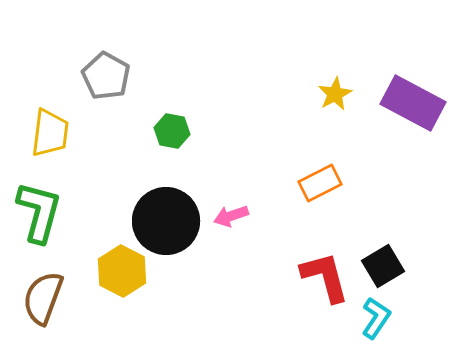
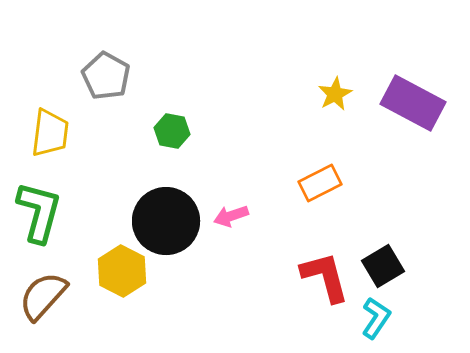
brown semicircle: moved 2 px up; rotated 22 degrees clockwise
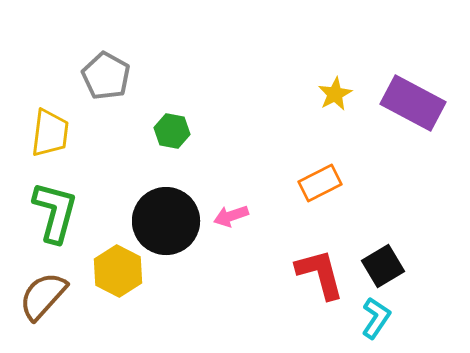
green L-shape: moved 16 px right
yellow hexagon: moved 4 px left
red L-shape: moved 5 px left, 3 px up
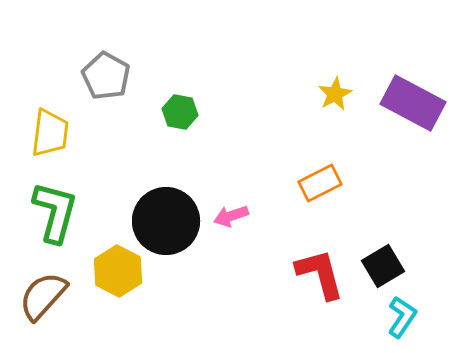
green hexagon: moved 8 px right, 19 px up
cyan L-shape: moved 26 px right, 1 px up
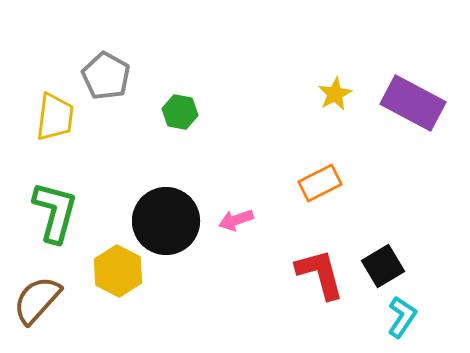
yellow trapezoid: moved 5 px right, 16 px up
pink arrow: moved 5 px right, 4 px down
brown semicircle: moved 6 px left, 4 px down
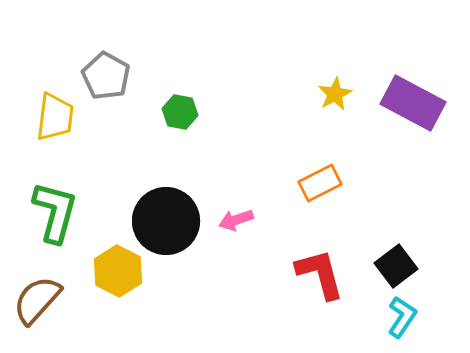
black square: moved 13 px right; rotated 6 degrees counterclockwise
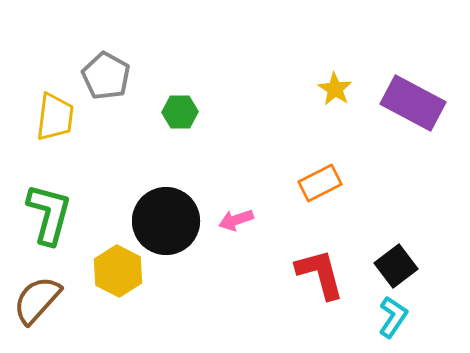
yellow star: moved 5 px up; rotated 12 degrees counterclockwise
green hexagon: rotated 12 degrees counterclockwise
green L-shape: moved 6 px left, 2 px down
cyan L-shape: moved 9 px left
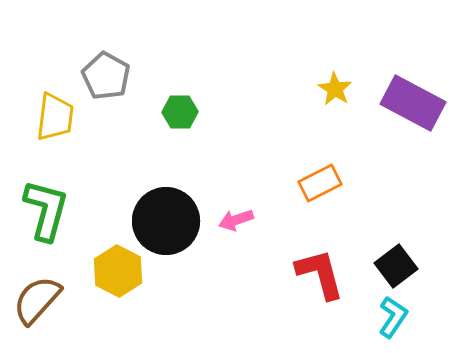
green L-shape: moved 3 px left, 4 px up
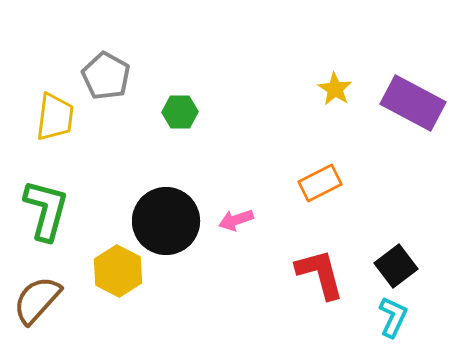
cyan L-shape: rotated 9 degrees counterclockwise
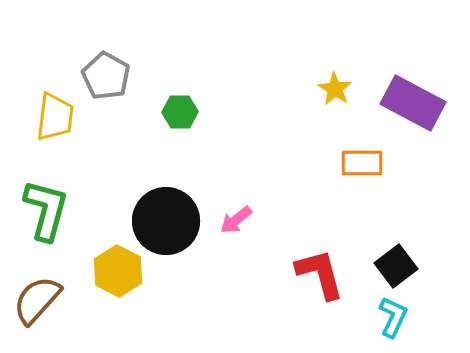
orange rectangle: moved 42 px right, 20 px up; rotated 27 degrees clockwise
pink arrow: rotated 20 degrees counterclockwise
